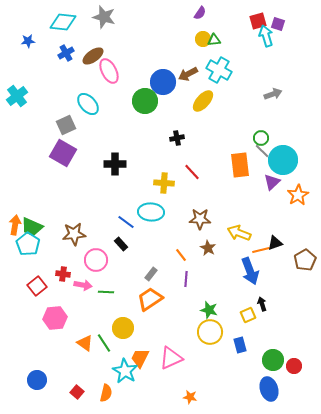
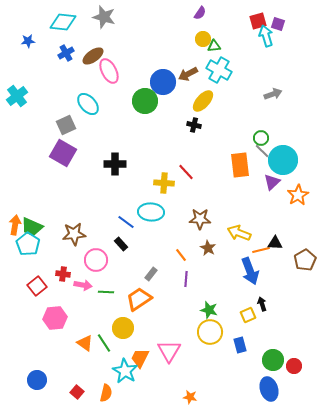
green triangle at (214, 40): moved 6 px down
black cross at (177, 138): moved 17 px right, 13 px up; rotated 24 degrees clockwise
red line at (192, 172): moved 6 px left
black triangle at (275, 243): rotated 21 degrees clockwise
orange trapezoid at (150, 299): moved 11 px left
pink triangle at (171, 358): moved 2 px left, 7 px up; rotated 35 degrees counterclockwise
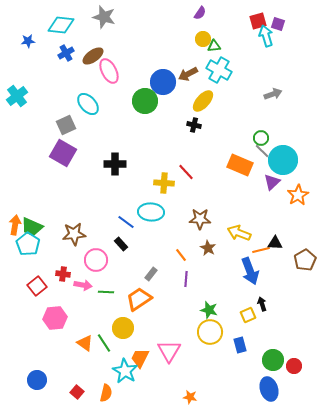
cyan diamond at (63, 22): moved 2 px left, 3 px down
orange rectangle at (240, 165): rotated 60 degrees counterclockwise
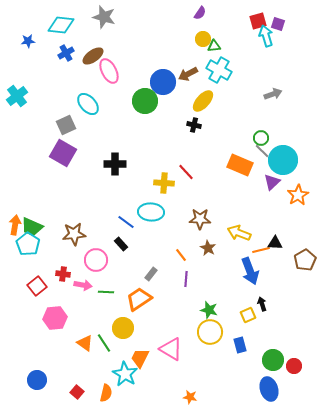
pink triangle at (169, 351): moved 2 px right, 2 px up; rotated 30 degrees counterclockwise
cyan star at (125, 371): moved 3 px down
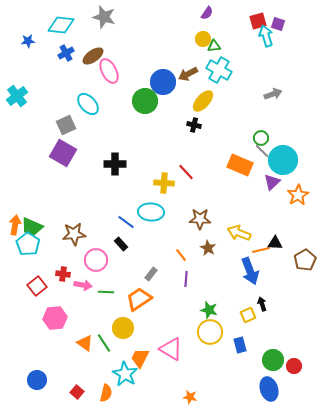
purple semicircle at (200, 13): moved 7 px right
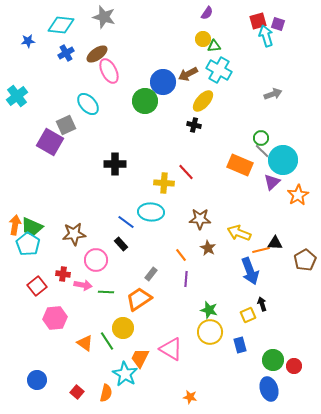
brown ellipse at (93, 56): moved 4 px right, 2 px up
purple square at (63, 153): moved 13 px left, 11 px up
green line at (104, 343): moved 3 px right, 2 px up
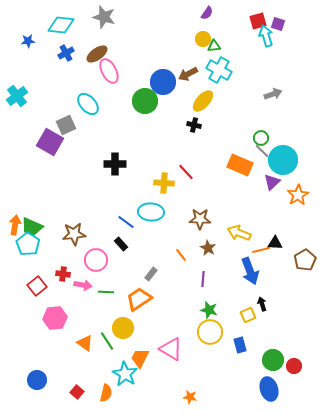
purple line at (186, 279): moved 17 px right
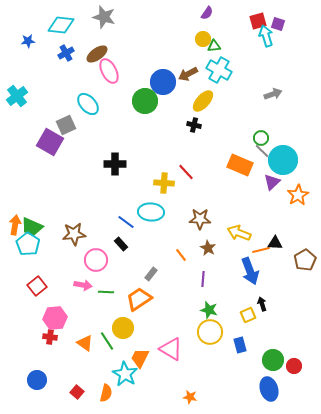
red cross at (63, 274): moved 13 px left, 63 px down
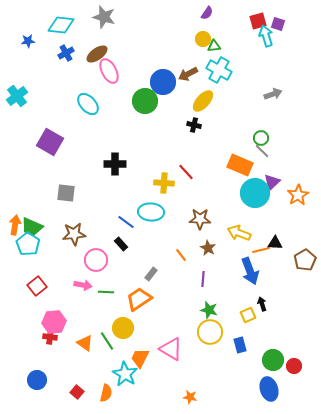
gray square at (66, 125): moved 68 px down; rotated 30 degrees clockwise
cyan circle at (283, 160): moved 28 px left, 33 px down
pink hexagon at (55, 318): moved 1 px left, 4 px down
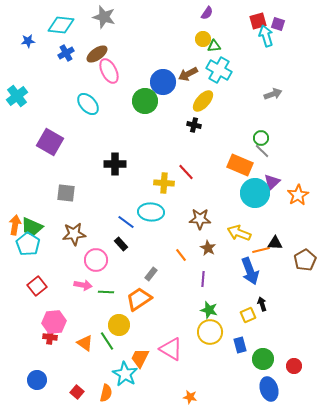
yellow circle at (123, 328): moved 4 px left, 3 px up
green circle at (273, 360): moved 10 px left, 1 px up
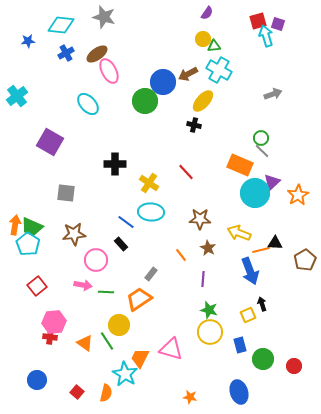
yellow cross at (164, 183): moved 15 px left; rotated 30 degrees clockwise
pink triangle at (171, 349): rotated 15 degrees counterclockwise
blue ellipse at (269, 389): moved 30 px left, 3 px down
